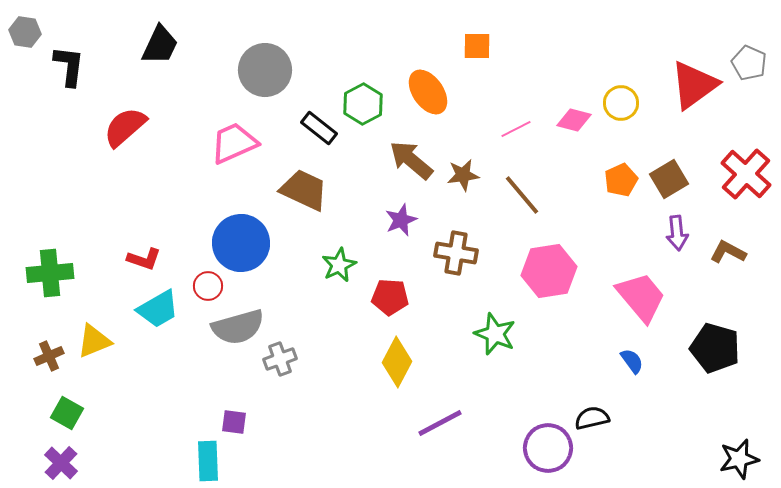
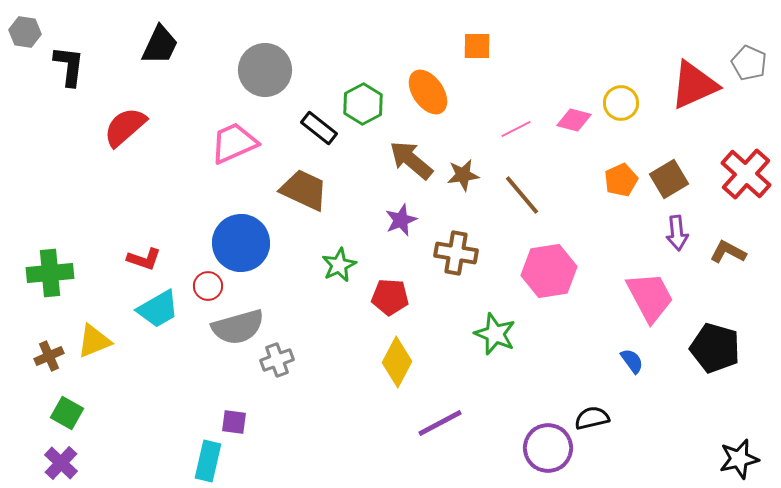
red triangle at (694, 85): rotated 12 degrees clockwise
pink trapezoid at (641, 297): moved 9 px right; rotated 12 degrees clockwise
gray cross at (280, 359): moved 3 px left, 1 px down
cyan rectangle at (208, 461): rotated 15 degrees clockwise
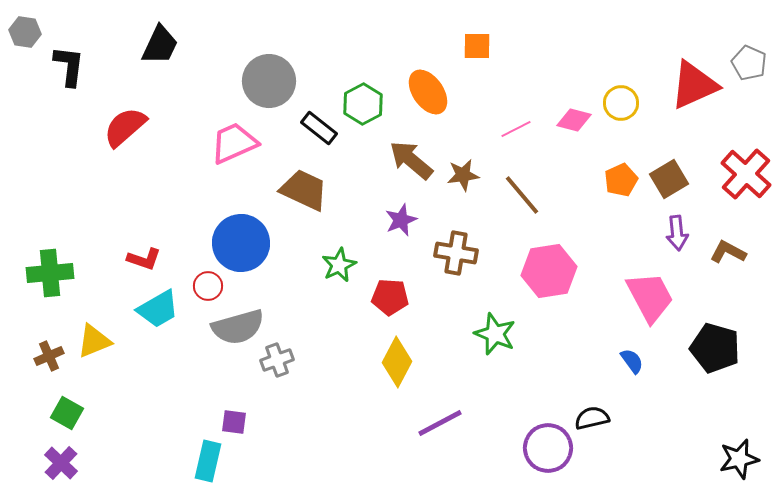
gray circle at (265, 70): moved 4 px right, 11 px down
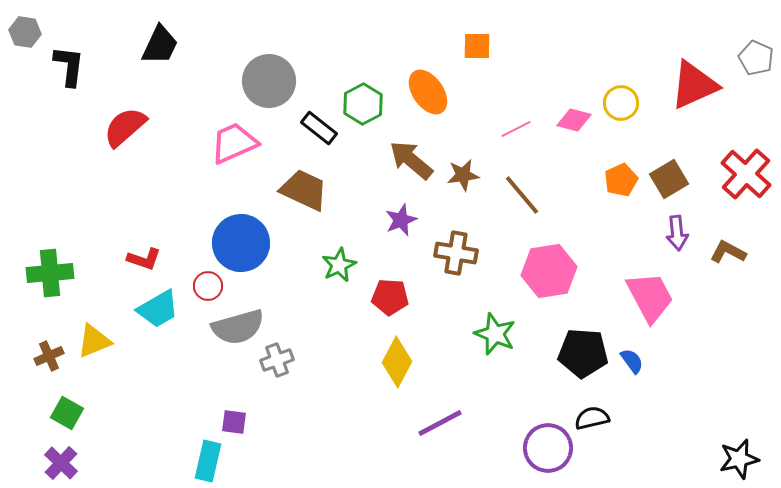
gray pentagon at (749, 63): moved 7 px right, 5 px up
black pentagon at (715, 348): moved 132 px left, 5 px down; rotated 12 degrees counterclockwise
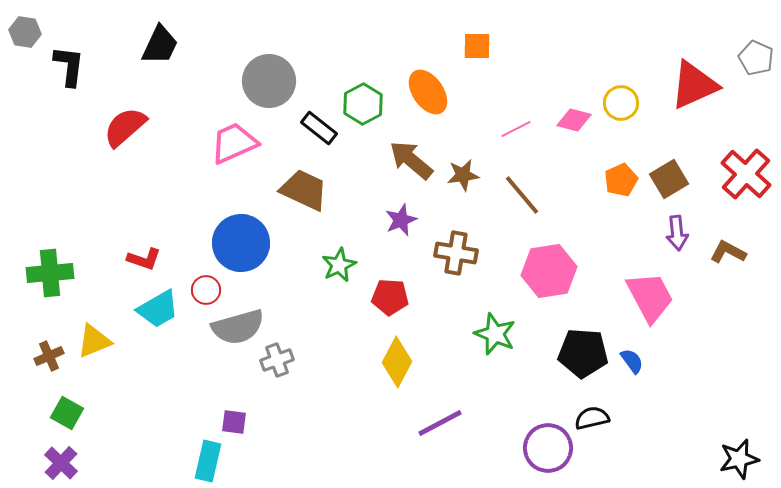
red circle at (208, 286): moved 2 px left, 4 px down
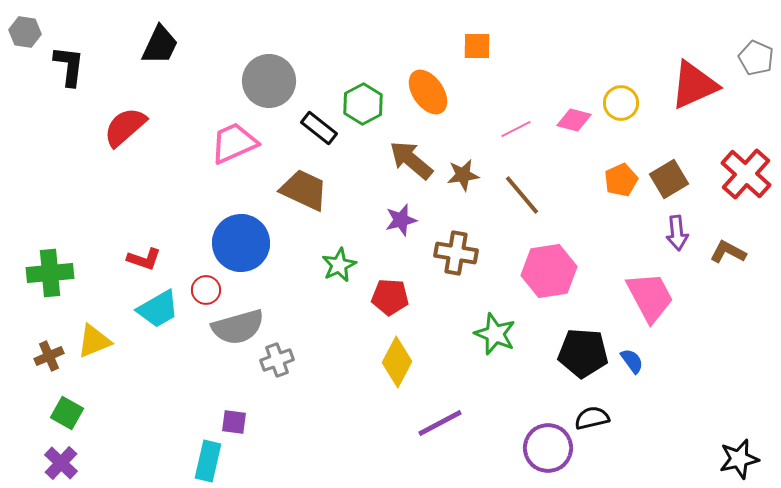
purple star at (401, 220): rotated 8 degrees clockwise
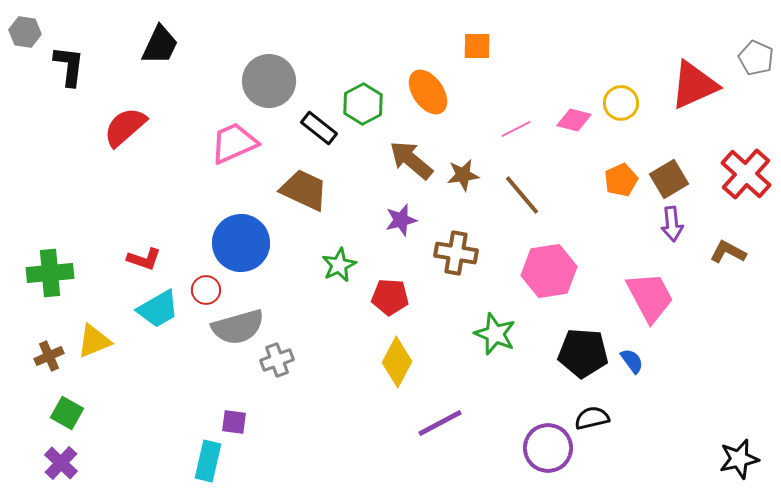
purple arrow at (677, 233): moved 5 px left, 9 px up
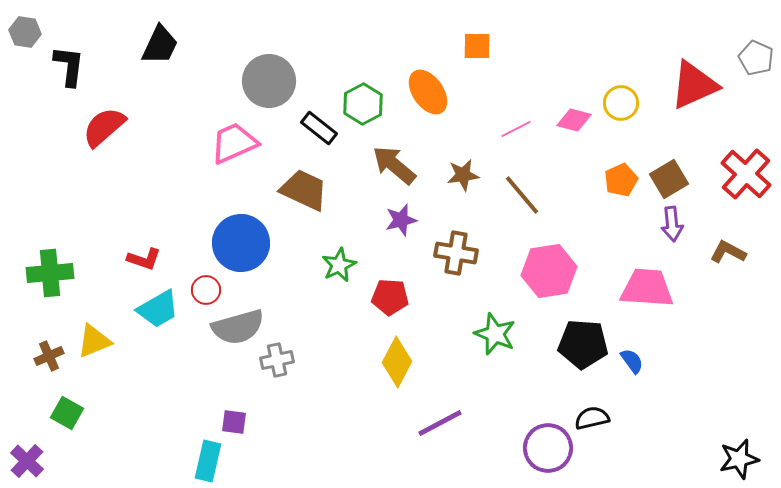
red semicircle at (125, 127): moved 21 px left
brown arrow at (411, 160): moved 17 px left, 5 px down
pink trapezoid at (650, 297): moved 3 px left, 9 px up; rotated 58 degrees counterclockwise
black pentagon at (583, 353): moved 9 px up
gray cross at (277, 360): rotated 8 degrees clockwise
purple cross at (61, 463): moved 34 px left, 2 px up
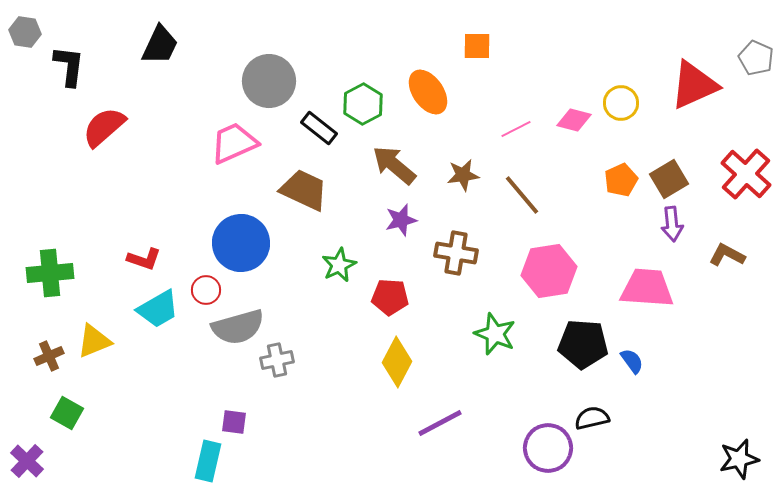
brown L-shape at (728, 252): moved 1 px left, 3 px down
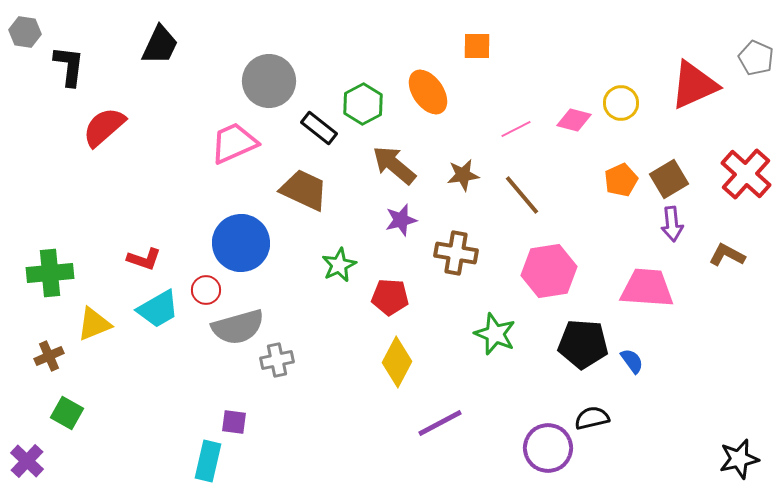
yellow triangle at (94, 341): moved 17 px up
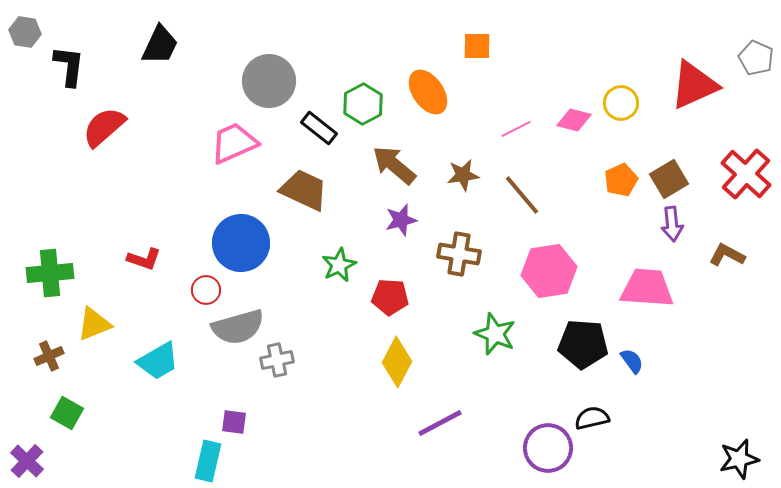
brown cross at (456, 253): moved 3 px right, 1 px down
cyan trapezoid at (158, 309): moved 52 px down
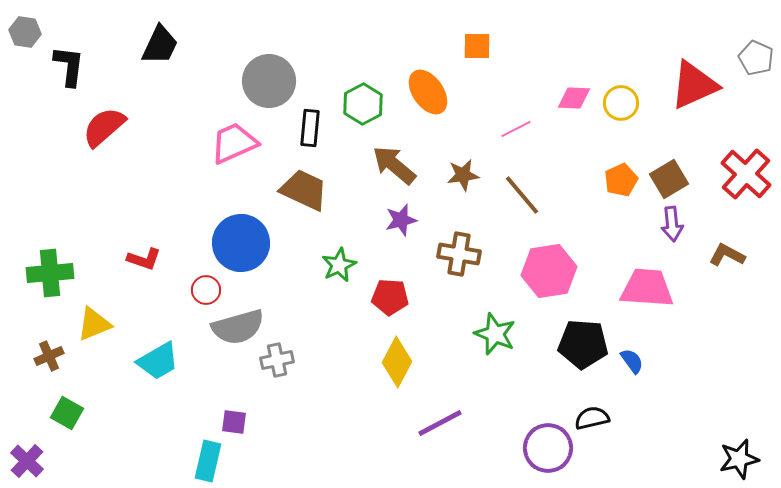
pink diamond at (574, 120): moved 22 px up; rotated 12 degrees counterclockwise
black rectangle at (319, 128): moved 9 px left; rotated 57 degrees clockwise
